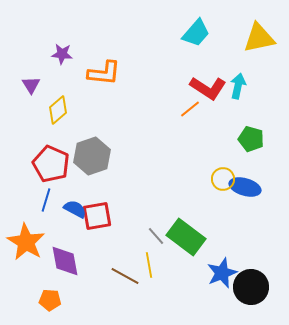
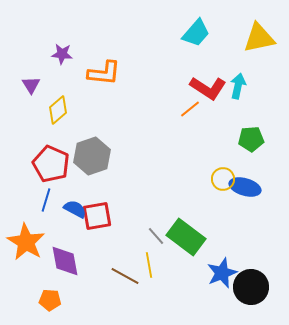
green pentagon: rotated 20 degrees counterclockwise
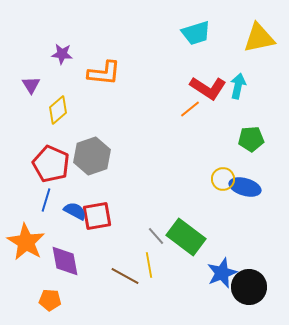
cyan trapezoid: rotated 32 degrees clockwise
blue semicircle: moved 2 px down
black circle: moved 2 px left
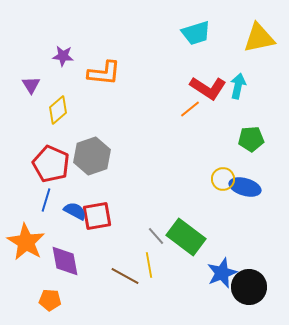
purple star: moved 1 px right, 2 px down
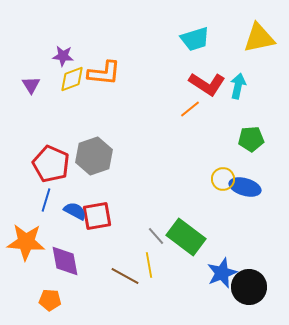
cyan trapezoid: moved 1 px left, 6 px down
red L-shape: moved 1 px left, 4 px up
yellow diamond: moved 14 px right, 31 px up; rotated 20 degrees clockwise
gray hexagon: moved 2 px right
orange star: rotated 27 degrees counterclockwise
